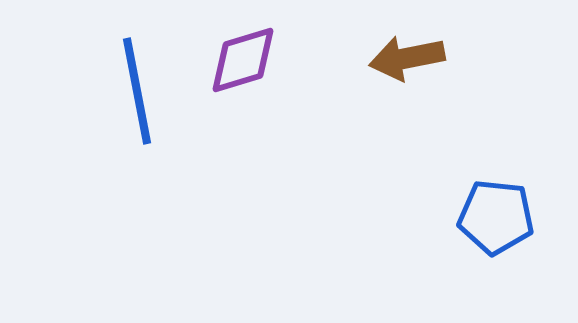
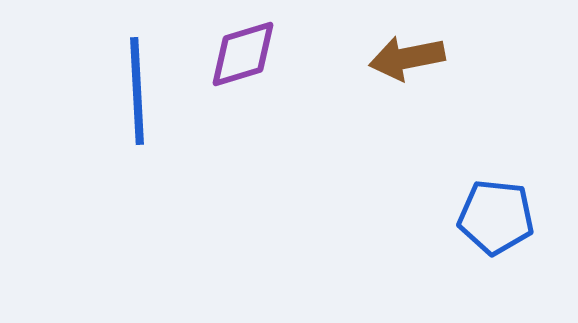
purple diamond: moved 6 px up
blue line: rotated 8 degrees clockwise
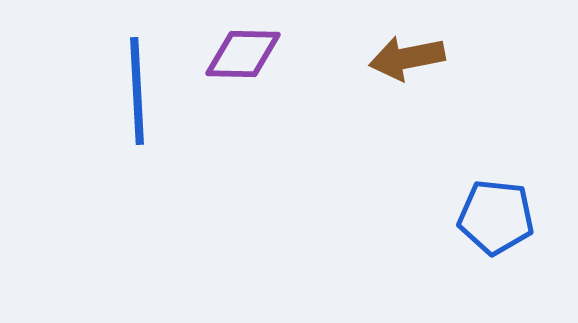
purple diamond: rotated 18 degrees clockwise
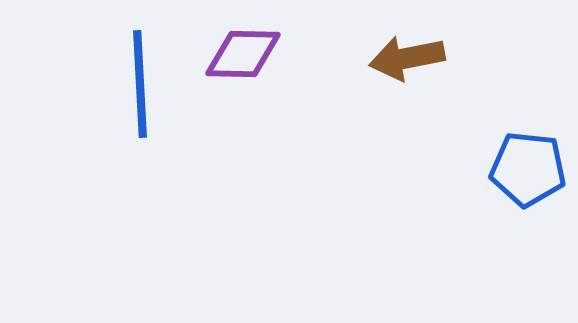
blue line: moved 3 px right, 7 px up
blue pentagon: moved 32 px right, 48 px up
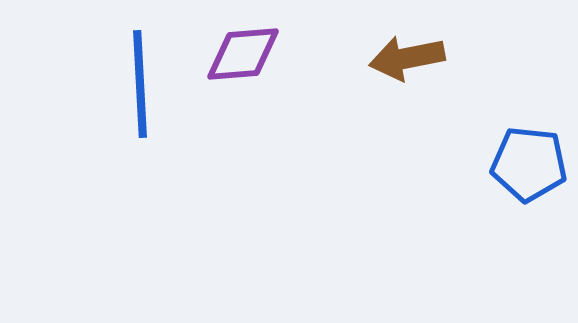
purple diamond: rotated 6 degrees counterclockwise
blue pentagon: moved 1 px right, 5 px up
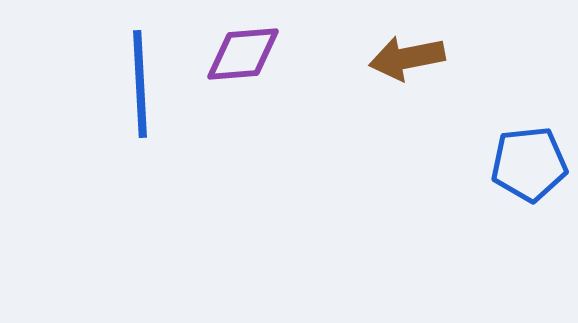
blue pentagon: rotated 12 degrees counterclockwise
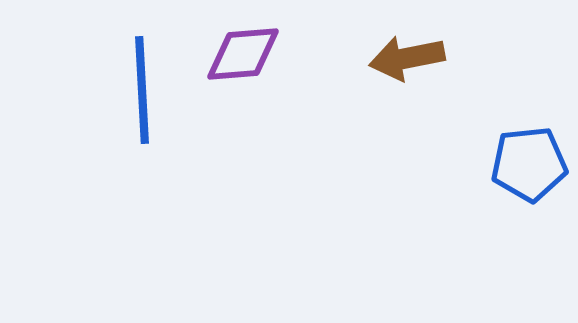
blue line: moved 2 px right, 6 px down
